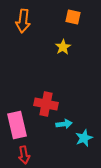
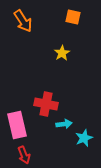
orange arrow: rotated 40 degrees counterclockwise
yellow star: moved 1 px left, 6 px down
red arrow: rotated 12 degrees counterclockwise
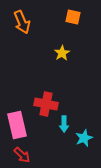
orange arrow: moved 1 px left, 1 px down; rotated 10 degrees clockwise
cyan arrow: rotated 98 degrees clockwise
red arrow: moved 2 px left; rotated 24 degrees counterclockwise
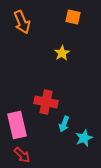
red cross: moved 2 px up
cyan arrow: rotated 21 degrees clockwise
